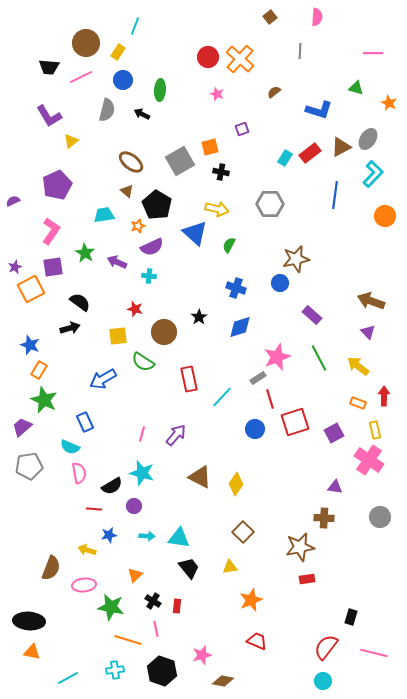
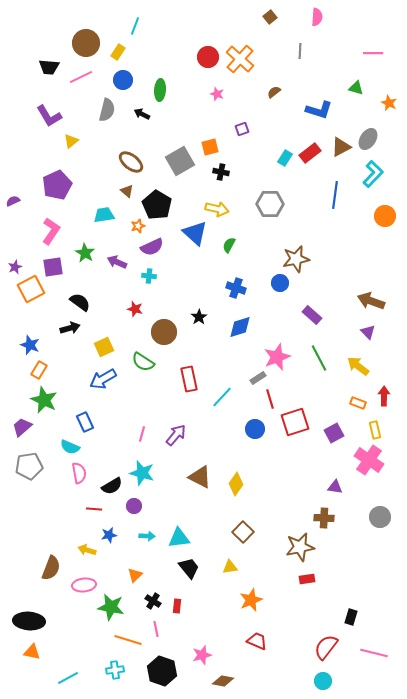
yellow square at (118, 336): moved 14 px left, 11 px down; rotated 18 degrees counterclockwise
cyan triangle at (179, 538): rotated 15 degrees counterclockwise
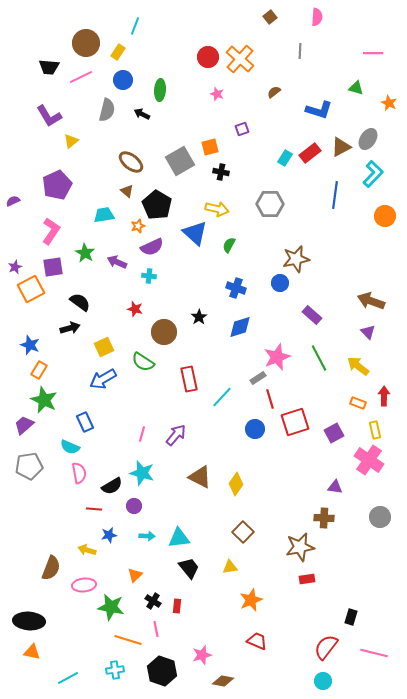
purple trapezoid at (22, 427): moved 2 px right, 2 px up
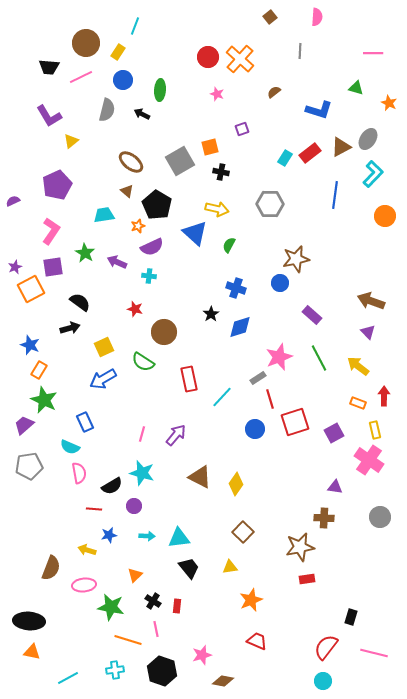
black star at (199, 317): moved 12 px right, 3 px up
pink star at (277, 357): moved 2 px right
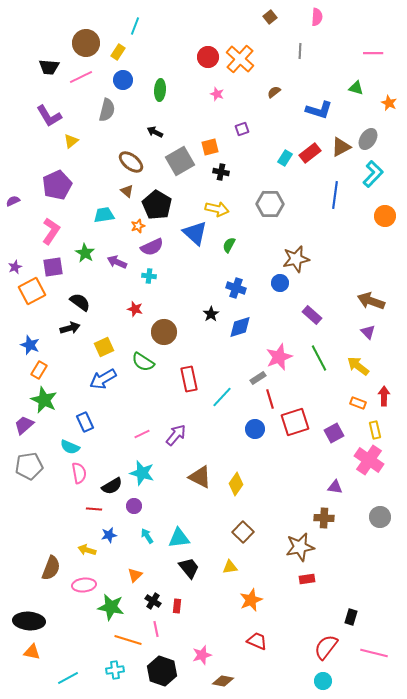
black arrow at (142, 114): moved 13 px right, 18 px down
orange square at (31, 289): moved 1 px right, 2 px down
pink line at (142, 434): rotated 49 degrees clockwise
cyan arrow at (147, 536): rotated 126 degrees counterclockwise
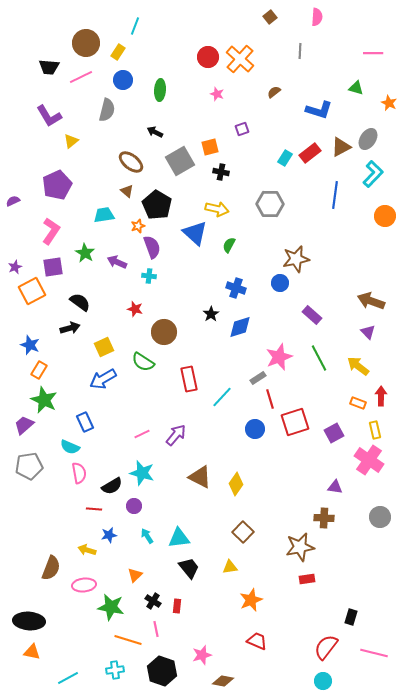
purple semicircle at (152, 247): rotated 85 degrees counterclockwise
red arrow at (384, 396): moved 3 px left
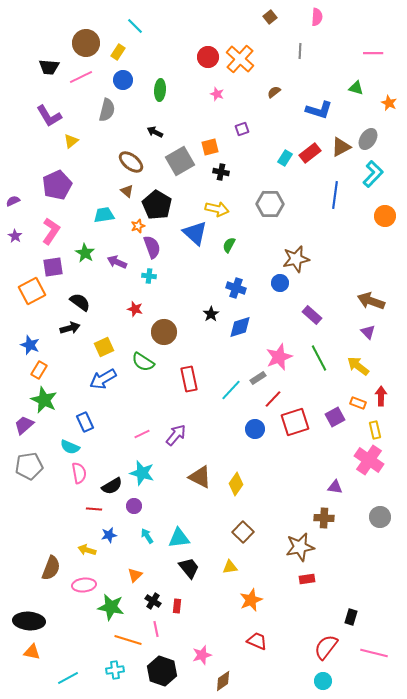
cyan line at (135, 26): rotated 66 degrees counterclockwise
purple star at (15, 267): moved 31 px up; rotated 16 degrees counterclockwise
cyan line at (222, 397): moved 9 px right, 7 px up
red line at (270, 399): moved 3 px right; rotated 60 degrees clockwise
purple square at (334, 433): moved 1 px right, 16 px up
brown diamond at (223, 681): rotated 45 degrees counterclockwise
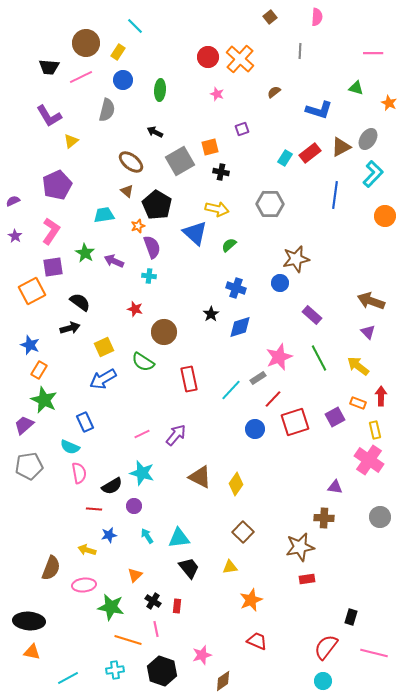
green semicircle at (229, 245): rotated 21 degrees clockwise
purple arrow at (117, 262): moved 3 px left, 1 px up
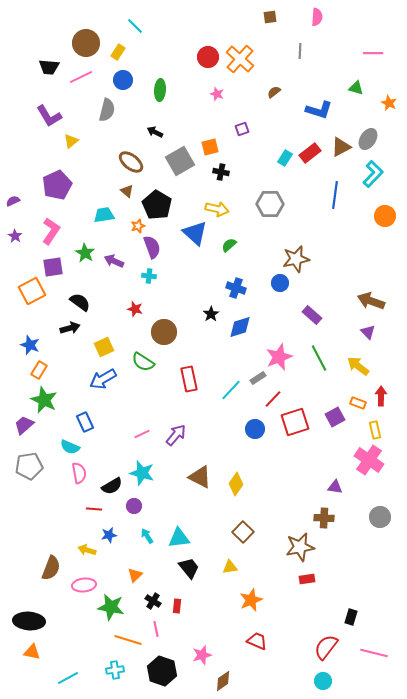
brown square at (270, 17): rotated 32 degrees clockwise
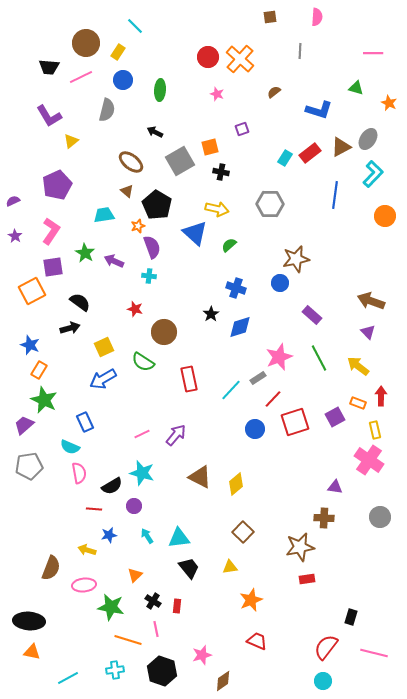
yellow diamond at (236, 484): rotated 15 degrees clockwise
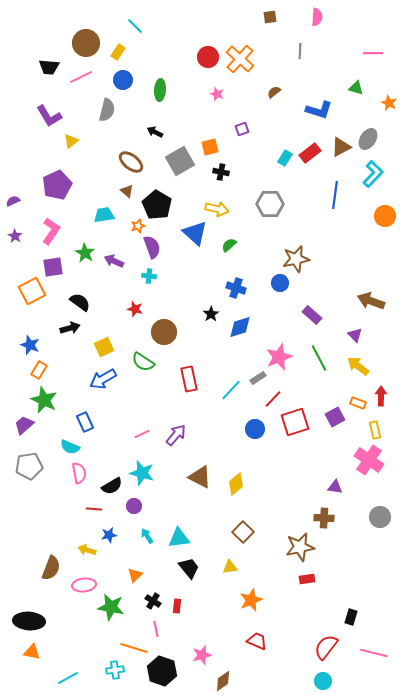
purple triangle at (368, 332): moved 13 px left, 3 px down
orange line at (128, 640): moved 6 px right, 8 px down
